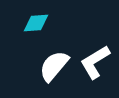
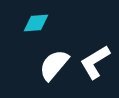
white semicircle: moved 1 px up
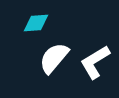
white semicircle: moved 7 px up
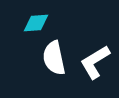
white semicircle: rotated 52 degrees counterclockwise
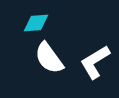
white semicircle: moved 5 px left; rotated 24 degrees counterclockwise
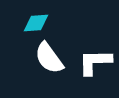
white L-shape: rotated 30 degrees clockwise
